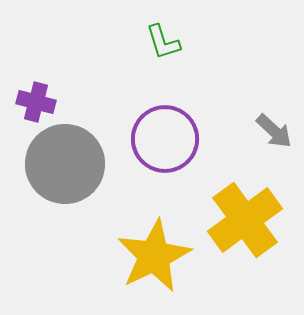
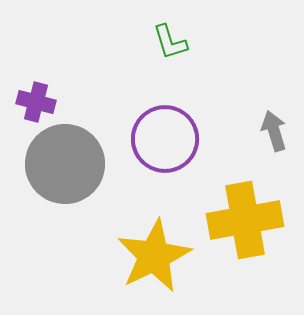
green L-shape: moved 7 px right
gray arrow: rotated 150 degrees counterclockwise
yellow cross: rotated 26 degrees clockwise
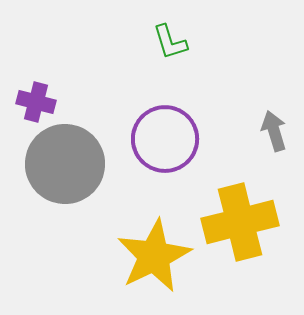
yellow cross: moved 5 px left, 2 px down; rotated 4 degrees counterclockwise
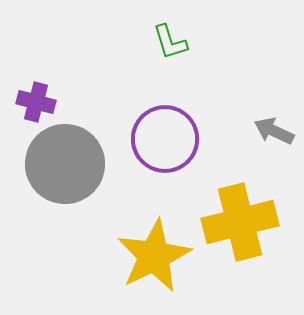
gray arrow: rotated 48 degrees counterclockwise
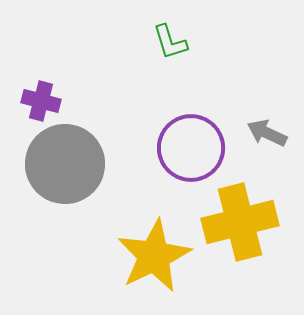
purple cross: moved 5 px right, 1 px up
gray arrow: moved 7 px left, 2 px down
purple circle: moved 26 px right, 9 px down
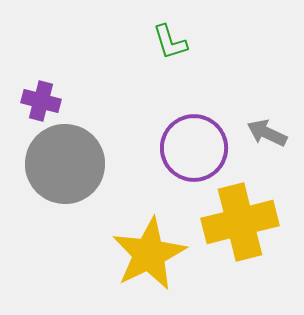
purple circle: moved 3 px right
yellow star: moved 5 px left, 2 px up
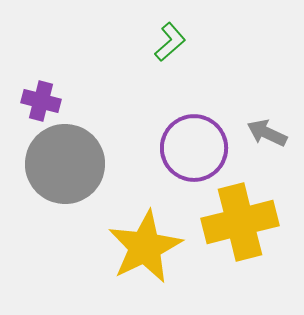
green L-shape: rotated 114 degrees counterclockwise
yellow star: moved 4 px left, 7 px up
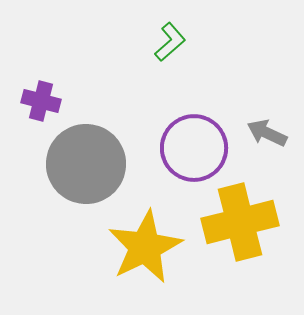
gray circle: moved 21 px right
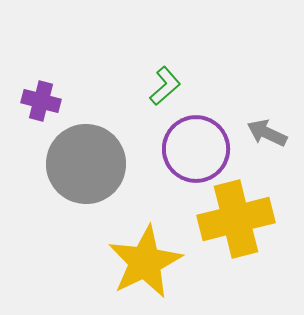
green L-shape: moved 5 px left, 44 px down
purple circle: moved 2 px right, 1 px down
yellow cross: moved 4 px left, 3 px up
yellow star: moved 15 px down
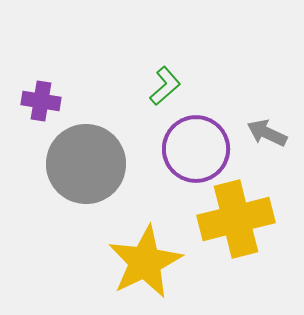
purple cross: rotated 6 degrees counterclockwise
